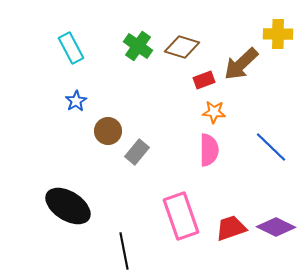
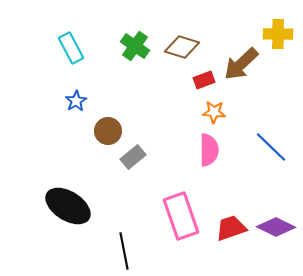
green cross: moved 3 px left
gray rectangle: moved 4 px left, 5 px down; rotated 10 degrees clockwise
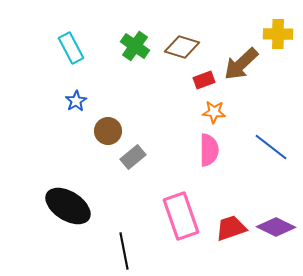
blue line: rotated 6 degrees counterclockwise
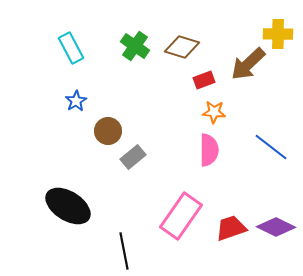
brown arrow: moved 7 px right
pink rectangle: rotated 54 degrees clockwise
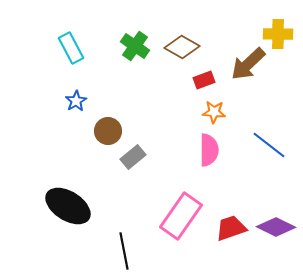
brown diamond: rotated 12 degrees clockwise
blue line: moved 2 px left, 2 px up
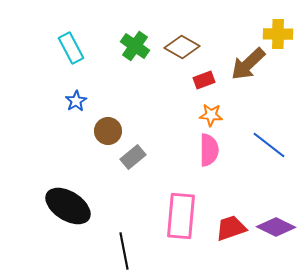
orange star: moved 3 px left, 3 px down
pink rectangle: rotated 30 degrees counterclockwise
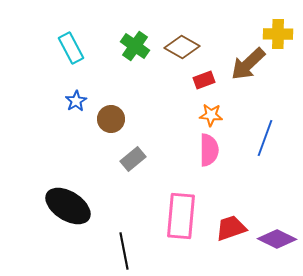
brown circle: moved 3 px right, 12 px up
blue line: moved 4 px left, 7 px up; rotated 72 degrees clockwise
gray rectangle: moved 2 px down
purple diamond: moved 1 px right, 12 px down
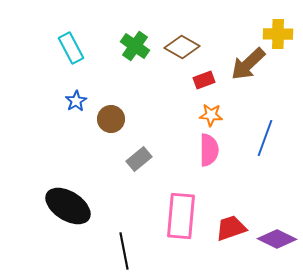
gray rectangle: moved 6 px right
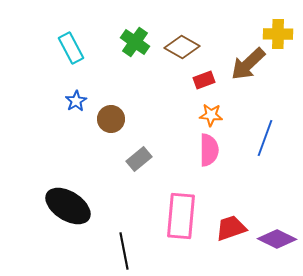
green cross: moved 4 px up
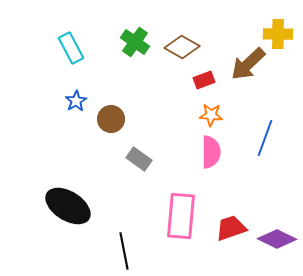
pink semicircle: moved 2 px right, 2 px down
gray rectangle: rotated 75 degrees clockwise
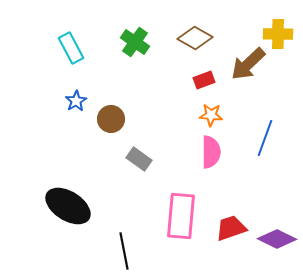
brown diamond: moved 13 px right, 9 px up
